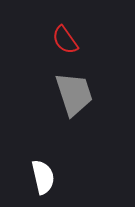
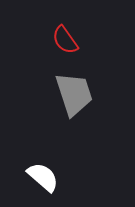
white semicircle: rotated 36 degrees counterclockwise
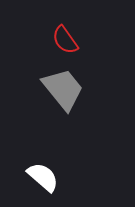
gray trapezoid: moved 11 px left, 5 px up; rotated 21 degrees counterclockwise
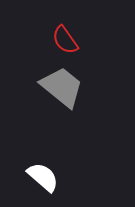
gray trapezoid: moved 1 px left, 2 px up; rotated 12 degrees counterclockwise
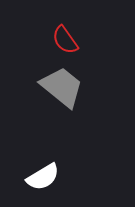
white semicircle: rotated 108 degrees clockwise
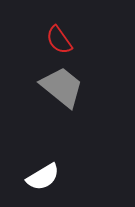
red semicircle: moved 6 px left
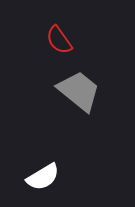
gray trapezoid: moved 17 px right, 4 px down
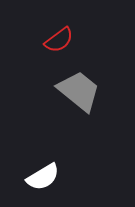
red semicircle: rotated 92 degrees counterclockwise
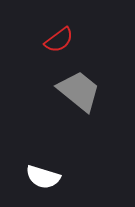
white semicircle: rotated 48 degrees clockwise
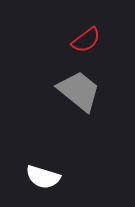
red semicircle: moved 27 px right
